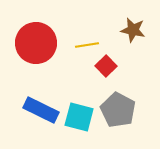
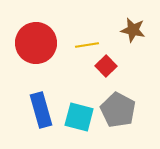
blue rectangle: rotated 48 degrees clockwise
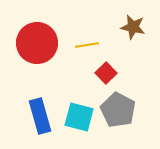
brown star: moved 3 px up
red circle: moved 1 px right
red square: moved 7 px down
blue rectangle: moved 1 px left, 6 px down
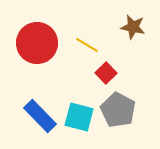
yellow line: rotated 40 degrees clockwise
blue rectangle: rotated 28 degrees counterclockwise
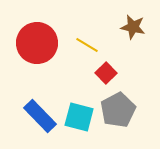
gray pentagon: rotated 16 degrees clockwise
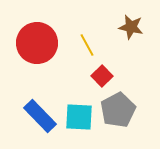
brown star: moved 2 px left
yellow line: rotated 30 degrees clockwise
red square: moved 4 px left, 3 px down
cyan square: rotated 12 degrees counterclockwise
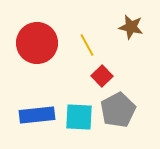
blue rectangle: moved 3 px left, 1 px up; rotated 52 degrees counterclockwise
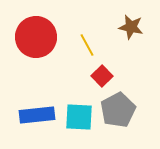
red circle: moved 1 px left, 6 px up
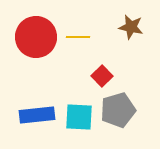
yellow line: moved 9 px left, 8 px up; rotated 60 degrees counterclockwise
gray pentagon: rotated 12 degrees clockwise
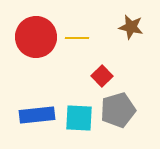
yellow line: moved 1 px left, 1 px down
cyan square: moved 1 px down
